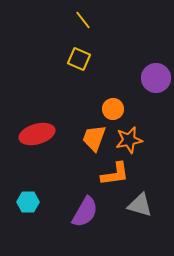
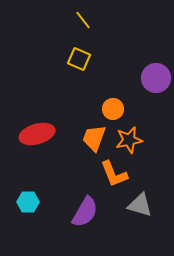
orange L-shape: moved 1 px left; rotated 76 degrees clockwise
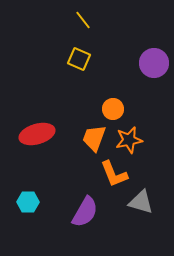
purple circle: moved 2 px left, 15 px up
gray triangle: moved 1 px right, 3 px up
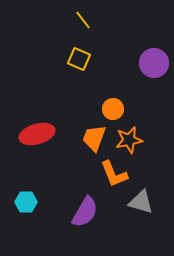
cyan hexagon: moved 2 px left
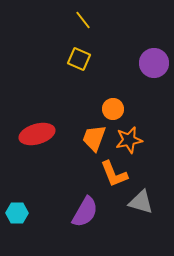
cyan hexagon: moved 9 px left, 11 px down
